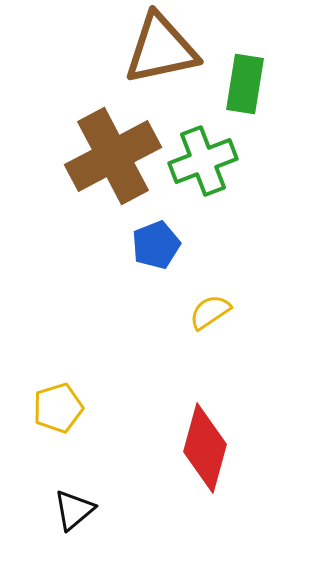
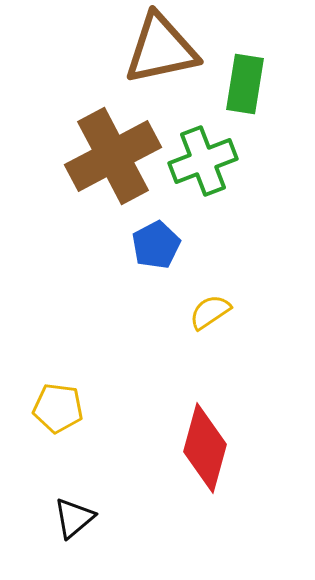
blue pentagon: rotated 6 degrees counterclockwise
yellow pentagon: rotated 24 degrees clockwise
black triangle: moved 8 px down
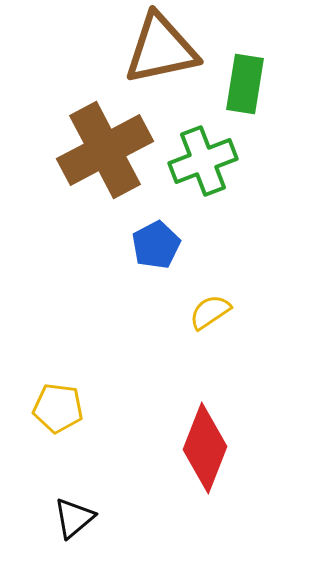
brown cross: moved 8 px left, 6 px up
red diamond: rotated 6 degrees clockwise
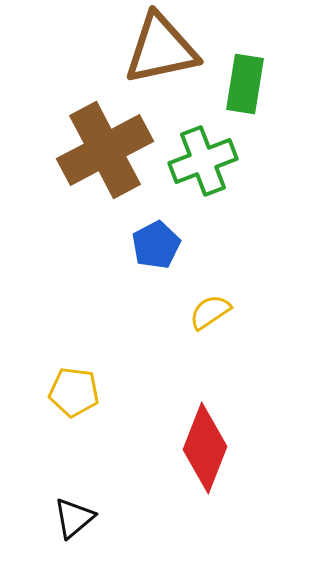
yellow pentagon: moved 16 px right, 16 px up
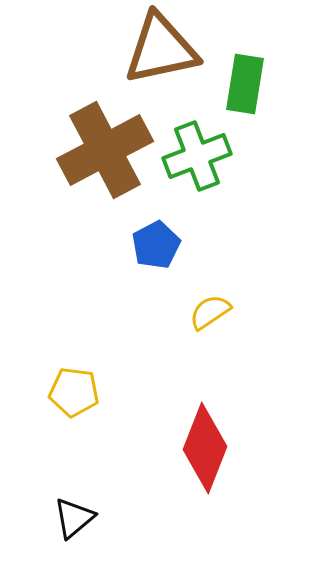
green cross: moved 6 px left, 5 px up
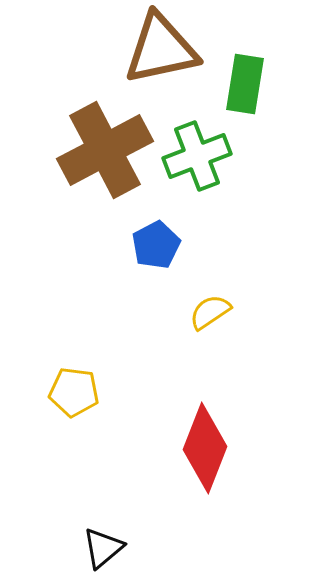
black triangle: moved 29 px right, 30 px down
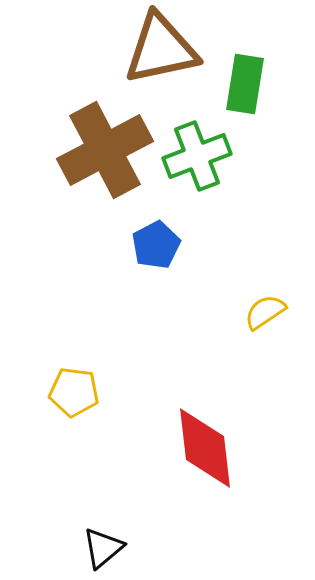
yellow semicircle: moved 55 px right
red diamond: rotated 28 degrees counterclockwise
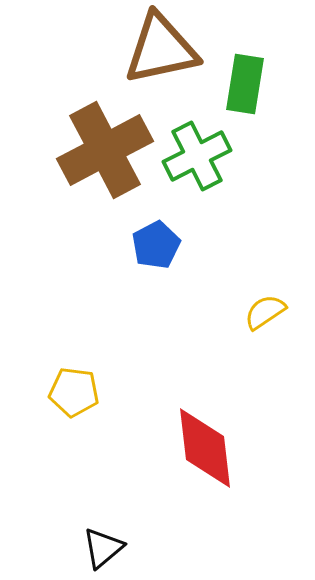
green cross: rotated 6 degrees counterclockwise
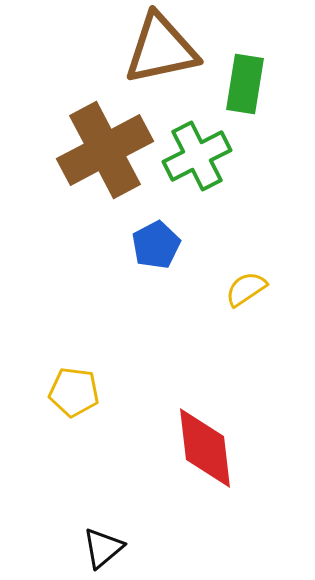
yellow semicircle: moved 19 px left, 23 px up
